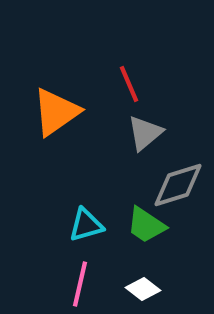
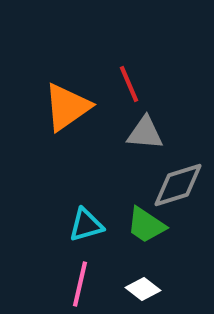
orange triangle: moved 11 px right, 5 px up
gray triangle: rotated 45 degrees clockwise
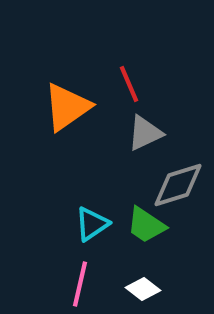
gray triangle: rotated 30 degrees counterclockwise
cyan triangle: moved 6 px right, 1 px up; rotated 18 degrees counterclockwise
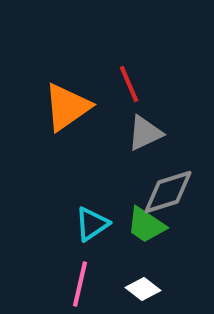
gray diamond: moved 10 px left, 7 px down
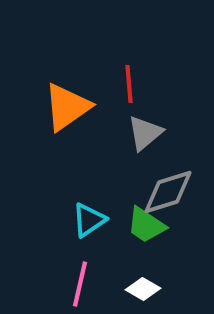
red line: rotated 18 degrees clockwise
gray triangle: rotated 15 degrees counterclockwise
cyan triangle: moved 3 px left, 4 px up
white diamond: rotated 8 degrees counterclockwise
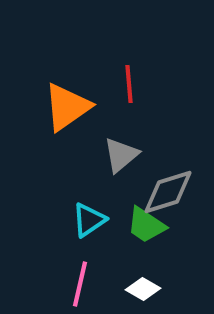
gray triangle: moved 24 px left, 22 px down
